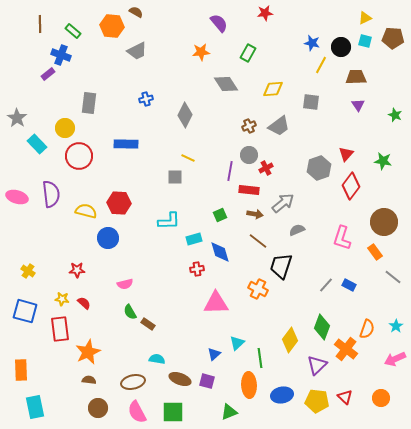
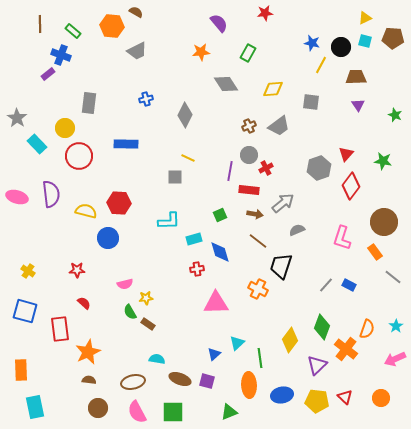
yellow star at (62, 299): moved 84 px right, 1 px up; rotated 16 degrees counterclockwise
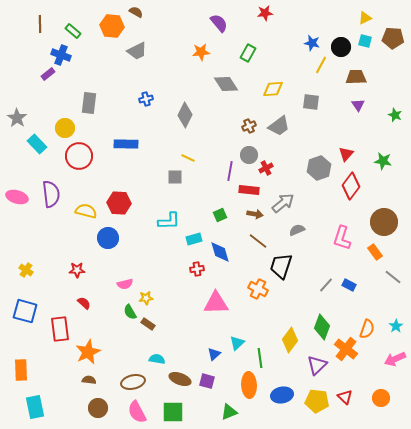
yellow cross at (28, 271): moved 2 px left, 1 px up
